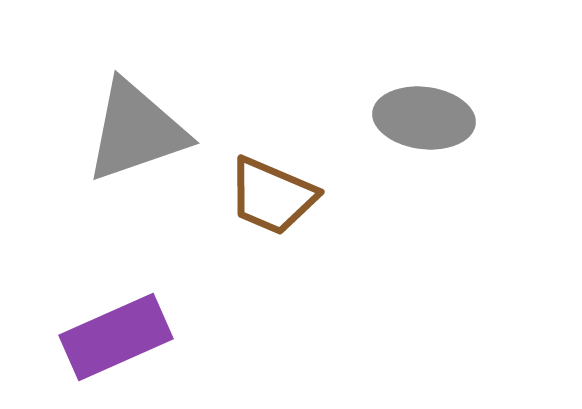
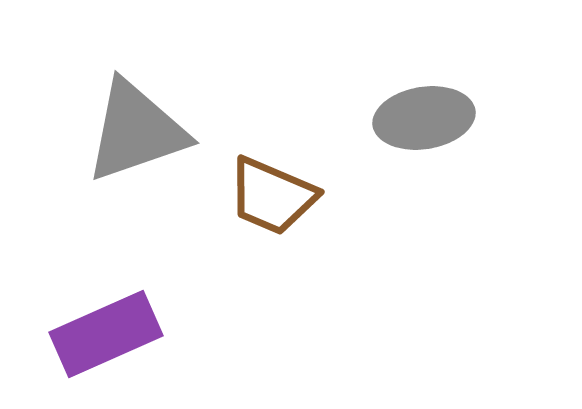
gray ellipse: rotated 16 degrees counterclockwise
purple rectangle: moved 10 px left, 3 px up
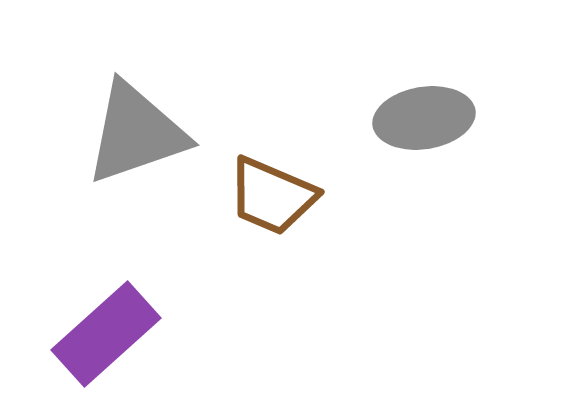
gray triangle: moved 2 px down
purple rectangle: rotated 18 degrees counterclockwise
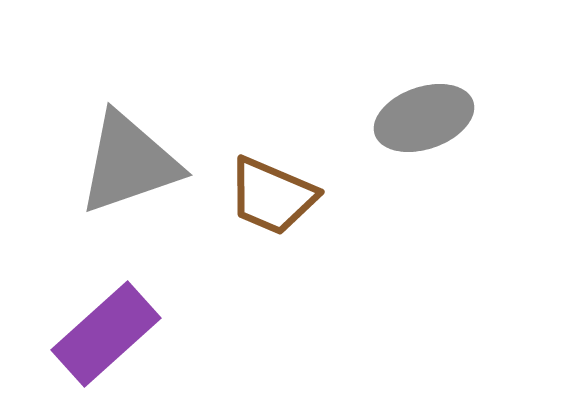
gray ellipse: rotated 10 degrees counterclockwise
gray triangle: moved 7 px left, 30 px down
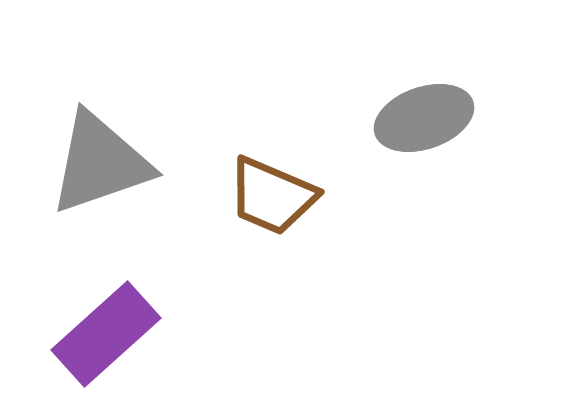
gray triangle: moved 29 px left
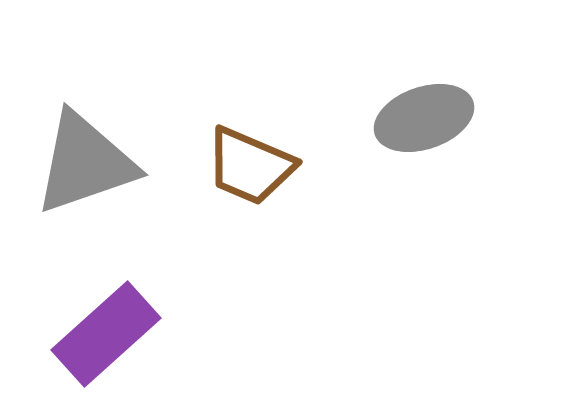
gray triangle: moved 15 px left
brown trapezoid: moved 22 px left, 30 px up
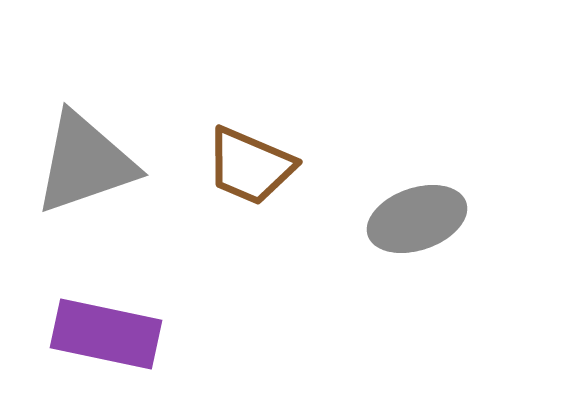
gray ellipse: moved 7 px left, 101 px down
purple rectangle: rotated 54 degrees clockwise
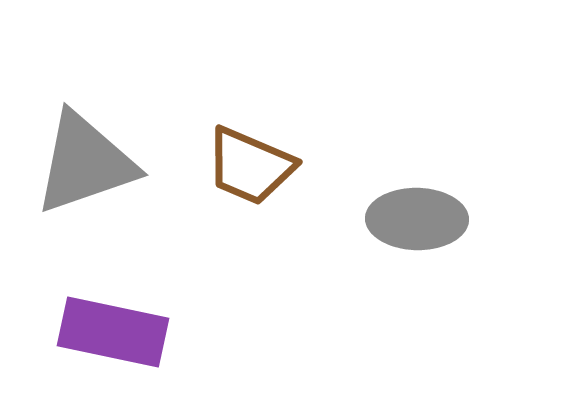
gray ellipse: rotated 20 degrees clockwise
purple rectangle: moved 7 px right, 2 px up
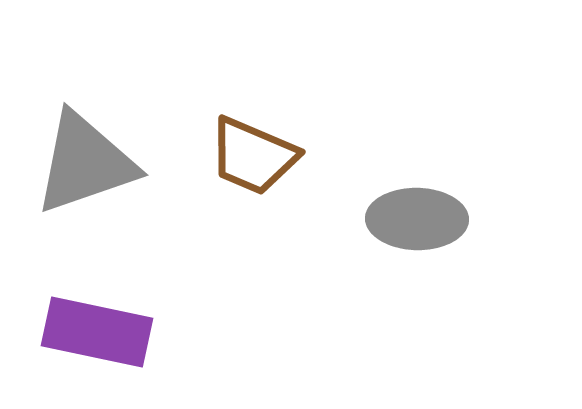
brown trapezoid: moved 3 px right, 10 px up
purple rectangle: moved 16 px left
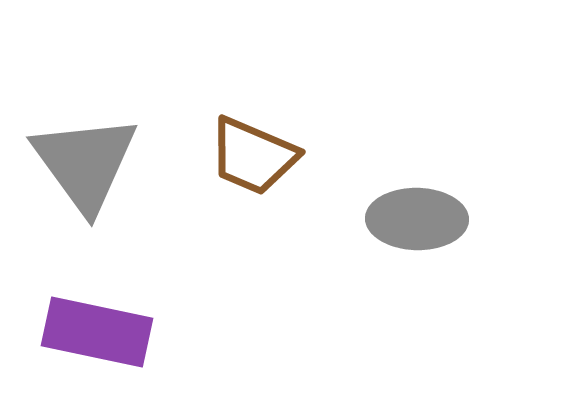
gray triangle: rotated 47 degrees counterclockwise
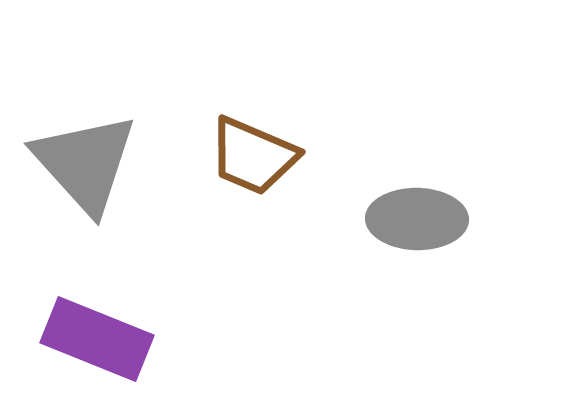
gray triangle: rotated 6 degrees counterclockwise
purple rectangle: moved 7 px down; rotated 10 degrees clockwise
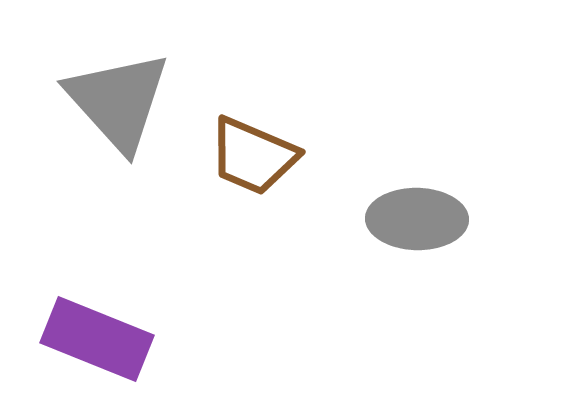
gray triangle: moved 33 px right, 62 px up
